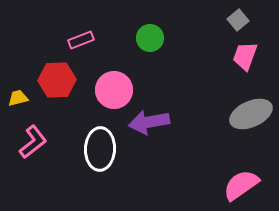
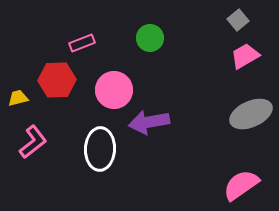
pink rectangle: moved 1 px right, 3 px down
pink trapezoid: rotated 40 degrees clockwise
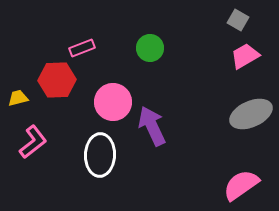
gray square: rotated 20 degrees counterclockwise
green circle: moved 10 px down
pink rectangle: moved 5 px down
pink circle: moved 1 px left, 12 px down
purple arrow: moved 3 px right, 4 px down; rotated 75 degrees clockwise
white ellipse: moved 6 px down
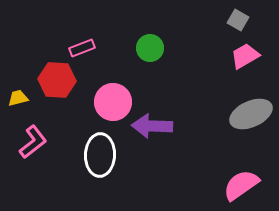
red hexagon: rotated 6 degrees clockwise
purple arrow: rotated 63 degrees counterclockwise
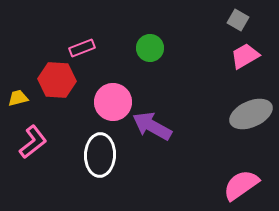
purple arrow: rotated 27 degrees clockwise
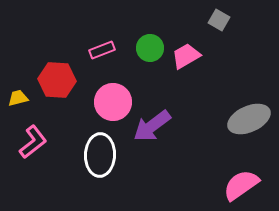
gray square: moved 19 px left
pink rectangle: moved 20 px right, 2 px down
pink trapezoid: moved 59 px left
gray ellipse: moved 2 px left, 5 px down
purple arrow: rotated 66 degrees counterclockwise
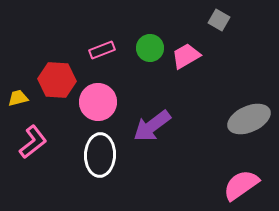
pink circle: moved 15 px left
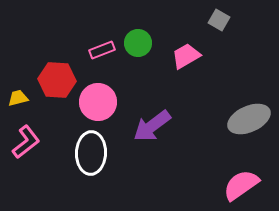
green circle: moved 12 px left, 5 px up
pink L-shape: moved 7 px left
white ellipse: moved 9 px left, 2 px up
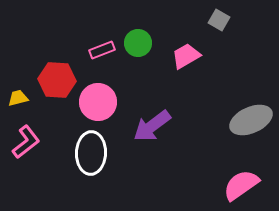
gray ellipse: moved 2 px right, 1 px down
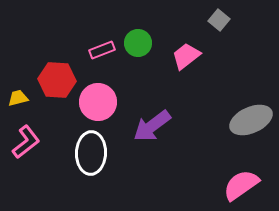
gray square: rotated 10 degrees clockwise
pink trapezoid: rotated 8 degrees counterclockwise
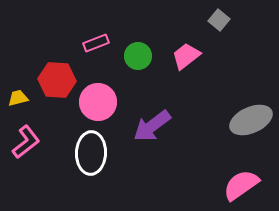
green circle: moved 13 px down
pink rectangle: moved 6 px left, 7 px up
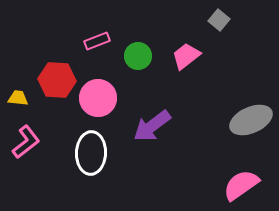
pink rectangle: moved 1 px right, 2 px up
yellow trapezoid: rotated 20 degrees clockwise
pink circle: moved 4 px up
